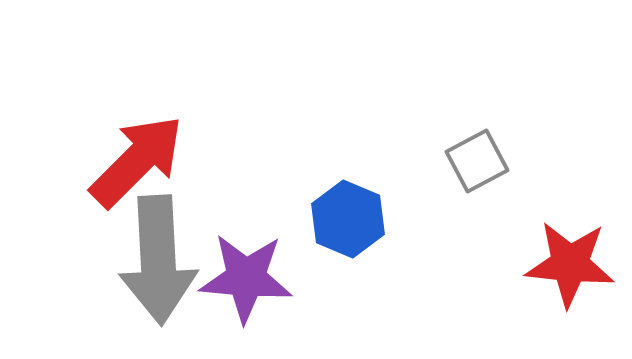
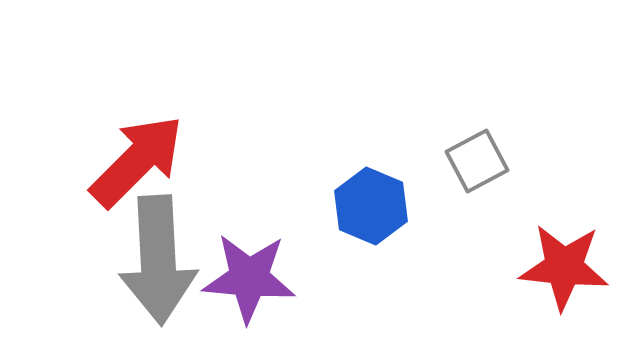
blue hexagon: moved 23 px right, 13 px up
red star: moved 6 px left, 3 px down
purple star: moved 3 px right
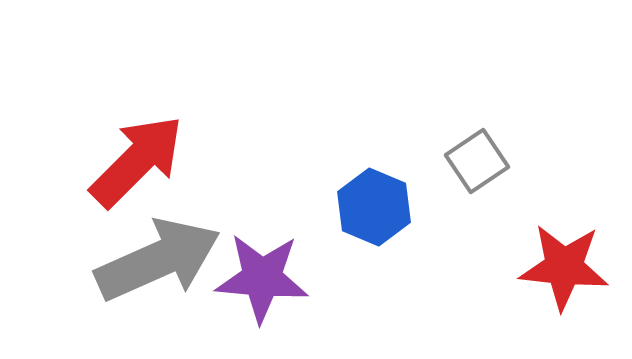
gray square: rotated 6 degrees counterclockwise
blue hexagon: moved 3 px right, 1 px down
gray arrow: rotated 111 degrees counterclockwise
purple star: moved 13 px right
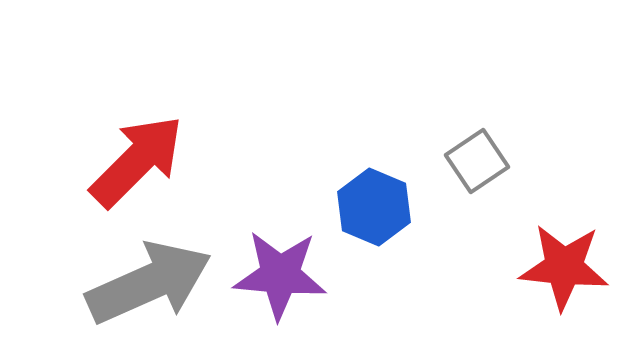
gray arrow: moved 9 px left, 23 px down
purple star: moved 18 px right, 3 px up
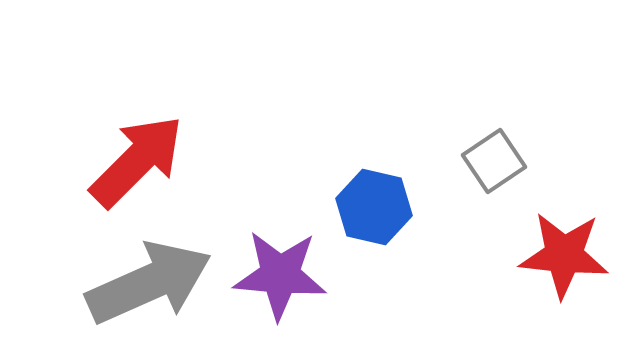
gray square: moved 17 px right
blue hexagon: rotated 10 degrees counterclockwise
red star: moved 12 px up
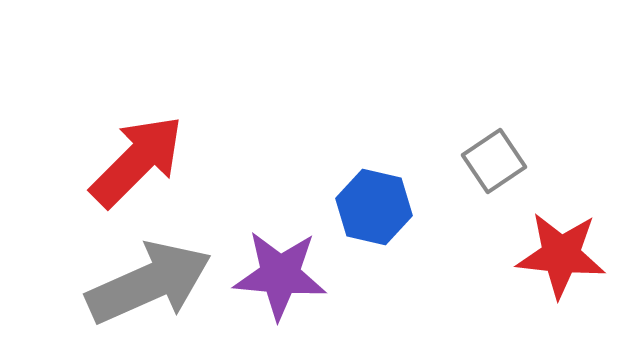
red star: moved 3 px left
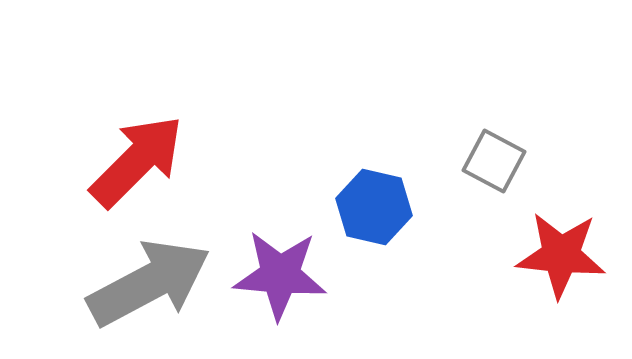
gray square: rotated 28 degrees counterclockwise
gray arrow: rotated 4 degrees counterclockwise
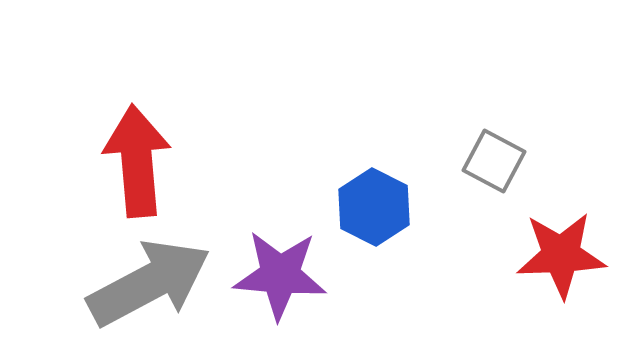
red arrow: rotated 50 degrees counterclockwise
blue hexagon: rotated 14 degrees clockwise
red star: rotated 8 degrees counterclockwise
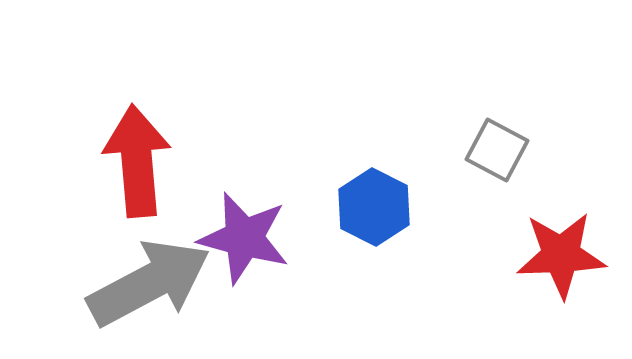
gray square: moved 3 px right, 11 px up
purple star: moved 36 px left, 37 px up; rotated 10 degrees clockwise
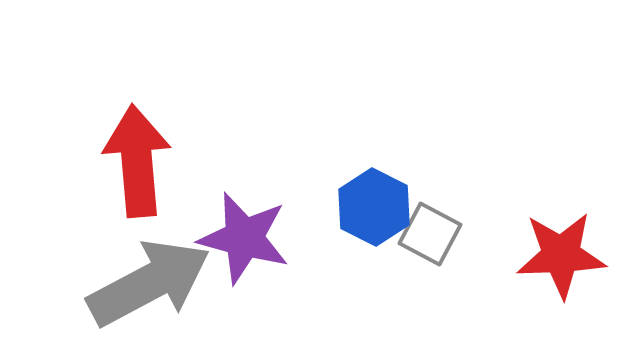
gray square: moved 67 px left, 84 px down
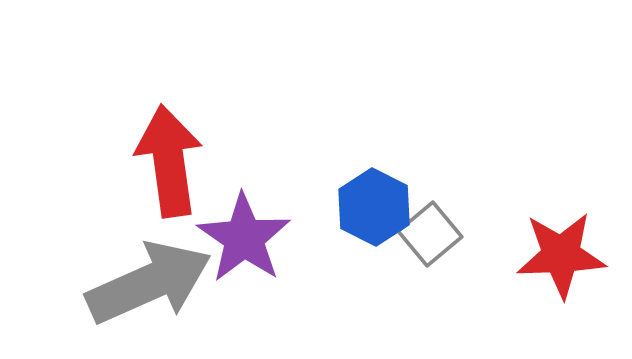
red arrow: moved 32 px right; rotated 3 degrees counterclockwise
gray square: rotated 22 degrees clockwise
purple star: rotated 20 degrees clockwise
gray arrow: rotated 4 degrees clockwise
